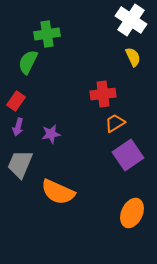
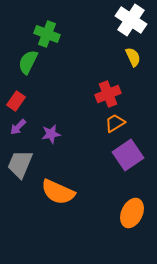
green cross: rotated 30 degrees clockwise
red cross: moved 5 px right; rotated 15 degrees counterclockwise
purple arrow: rotated 30 degrees clockwise
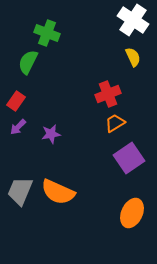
white cross: moved 2 px right
green cross: moved 1 px up
purple square: moved 1 px right, 3 px down
gray trapezoid: moved 27 px down
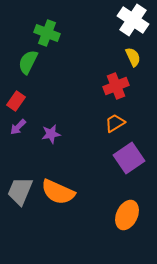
red cross: moved 8 px right, 8 px up
orange ellipse: moved 5 px left, 2 px down
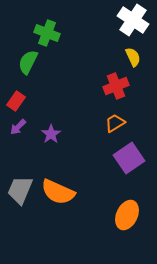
purple star: rotated 24 degrees counterclockwise
gray trapezoid: moved 1 px up
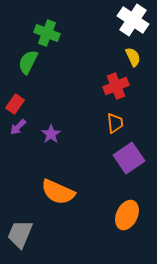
red rectangle: moved 1 px left, 3 px down
orange trapezoid: rotated 115 degrees clockwise
gray trapezoid: moved 44 px down
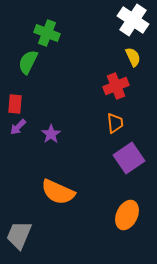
red rectangle: rotated 30 degrees counterclockwise
gray trapezoid: moved 1 px left, 1 px down
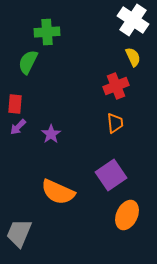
green cross: moved 1 px up; rotated 25 degrees counterclockwise
purple square: moved 18 px left, 17 px down
gray trapezoid: moved 2 px up
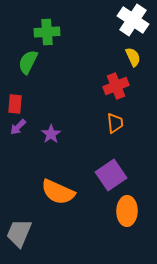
orange ellipse: moved 4 px up; rotated 24 degrees counterclockwise
